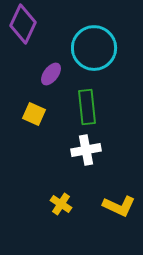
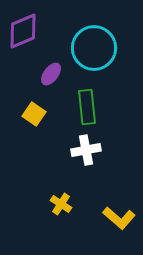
purple diamond: moved 7 px down; rotated 42 degrees clockwise
yellow square: rotated 10 degrees clockwise
yellow L-shape: moved 12 px down; rotated 16 degrees clockwise
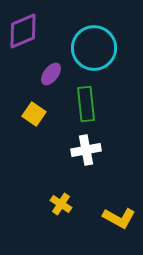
green rectangle: moved 1 px left, 3 px up
yellow L-shape: rotated 12 degrees counterclockwise
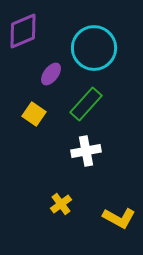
green rectangle: rotated 48 degrees clockwise
white cross: moved 1 px down
yellow cross: rotated 20 degrees clockwise
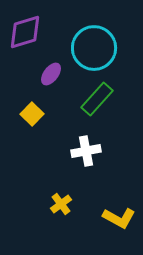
purple diamond: moved 2 px right, 1 px down; rotated 6 degrees clockwise
green rectangle: moved 11 px right, 5 px up
yellow square: moved 2 px left; rotated 10 degrees clockwise
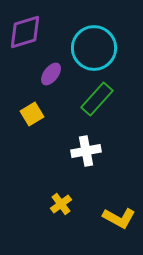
yellow square: rotated 15 degrees clockwise
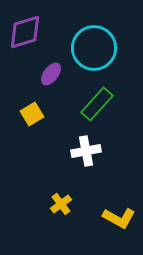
green rectangle: moved 5 px down
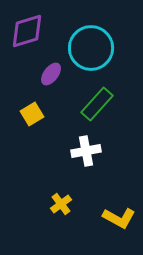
purple diamond: moved 2 px right, 1 px up
cyan circle: moved 3 px left
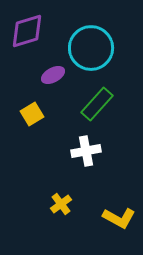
purple ellipse: moved 2 px right, 1 px down; rotated 25 degrees clockwise
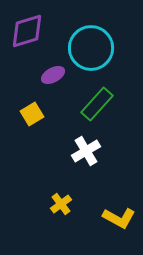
white cross: rotated 20 degrees counterclockwise
